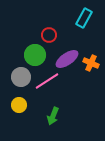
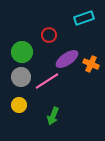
cyan rectangle: rotated 42 degrees clockwise
green circle: moved 13 px left, 3 px up
orange cross: moved 1 px down
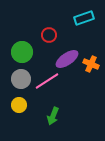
gray circle: moved 2 px down
